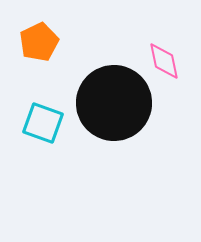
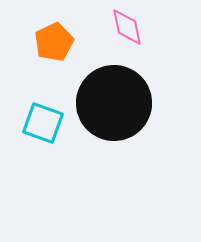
orange pentagon: moved 15 px right
pink diamond: moved 37 px left, 34 px up
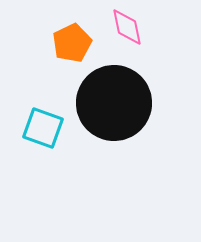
orange pentagon: moved 18 px right, 1 px down
cyan square: moved 5 px down
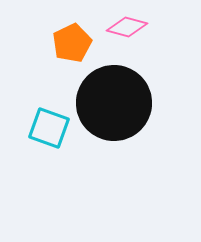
pink diamond: rotated 63 degrees counterclockwise
cyan square: moved 6 px right
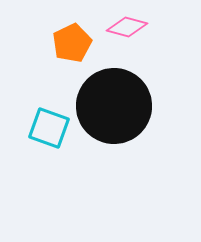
black circle: moved 3 px down
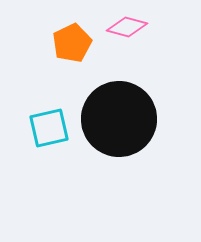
black circle: moved 5 px right, 13 px down
cyan square: rotated 33 degrees counterclockwise
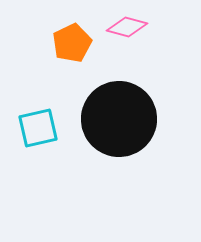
cyan square: moved 11 px left
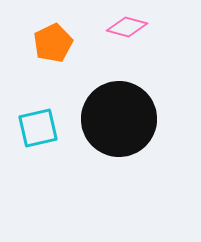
orange pentagon: moved 19 px left
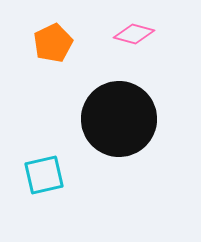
pink diamond: moved 7 px right, 7 px down
cyan square: moved 6 px right, 47 px down
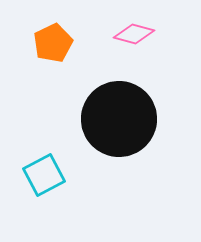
cyan square: rotated 15 degrees counterclockwise
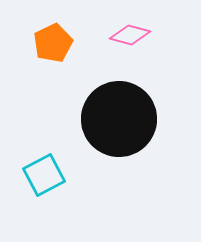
pink diamond: moved 4 px left, 1 px down
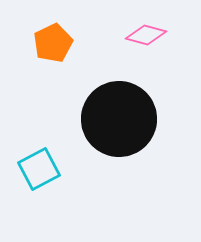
pink diamond: moved 16 px right
cyan square: moved 5 px left, 6 px up
